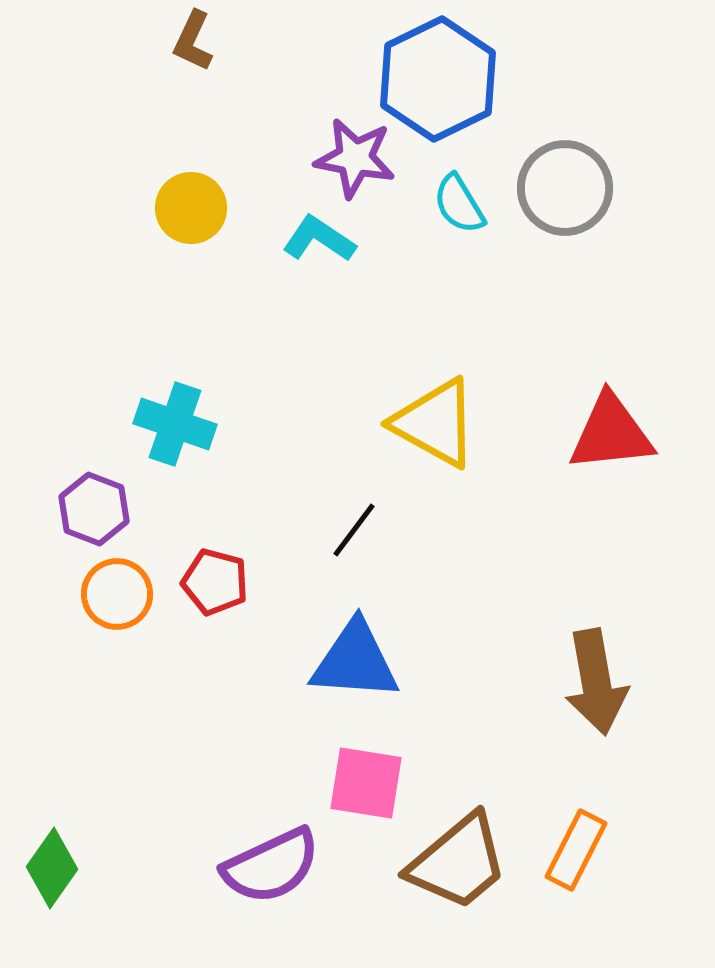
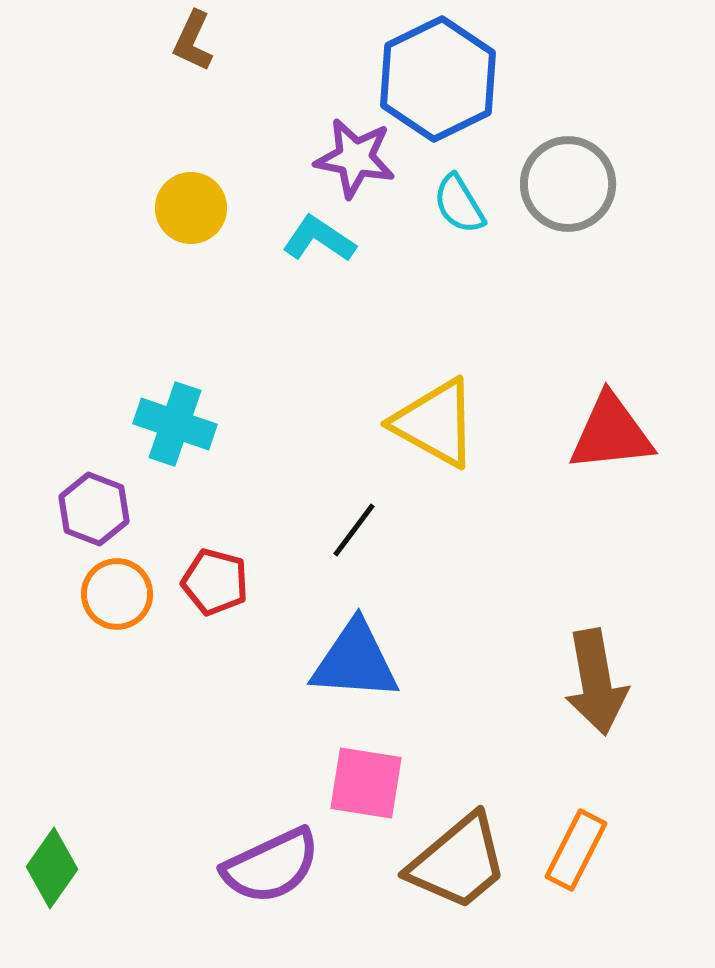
gray circle: moved 3 px right, 4 px up
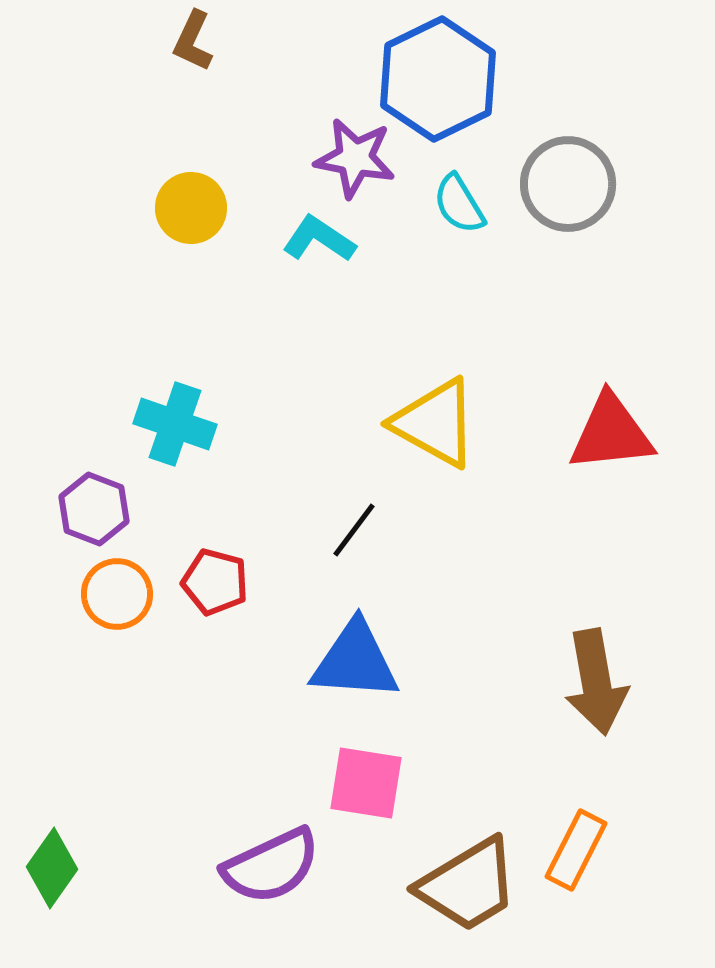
brown trapezoid: moved 10 px right, 23 px down; rotated 9 degrees clockwise
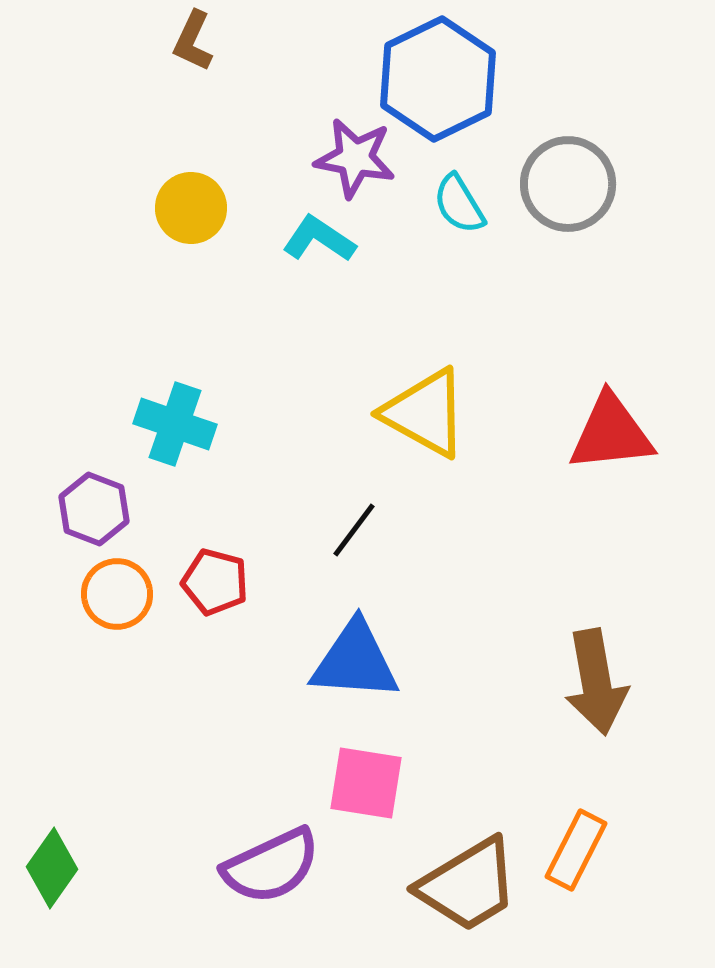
yellow triangle: moved 10 px left, 10 px up
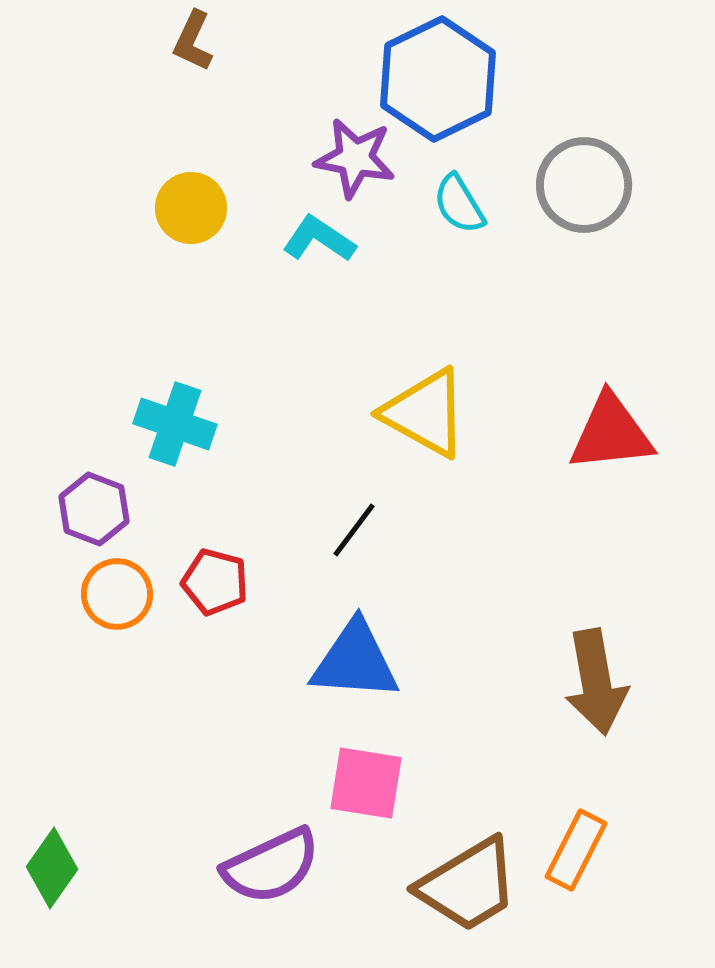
gray circle: moved 16 px right, 1 px down
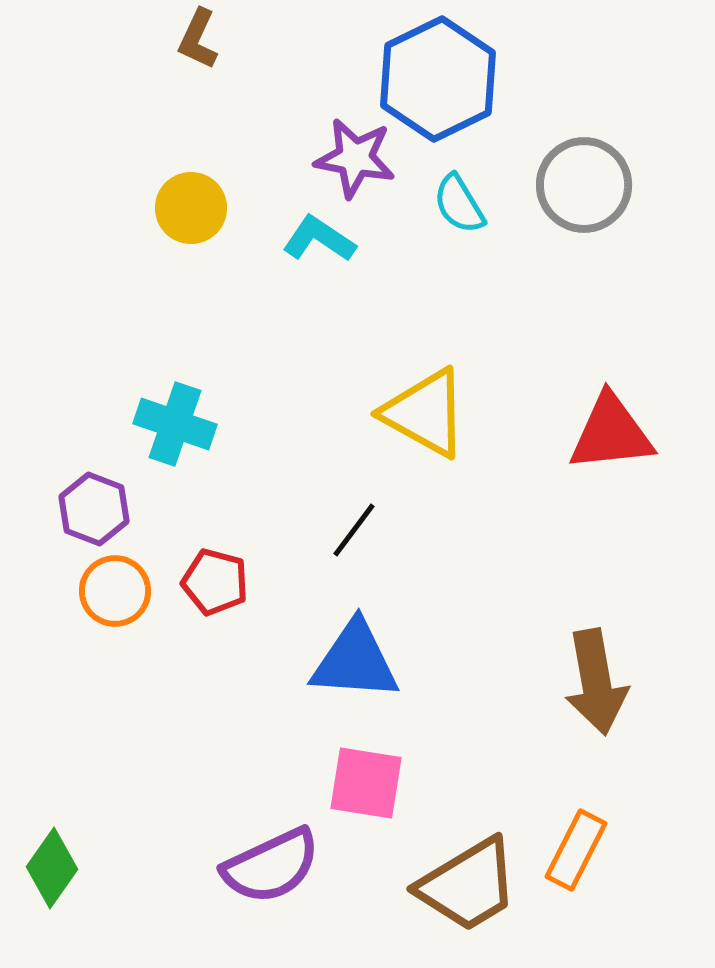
brown L-shape: moved 5 px right, 2 px up
orange circle: moved 2 px left, 3 px up
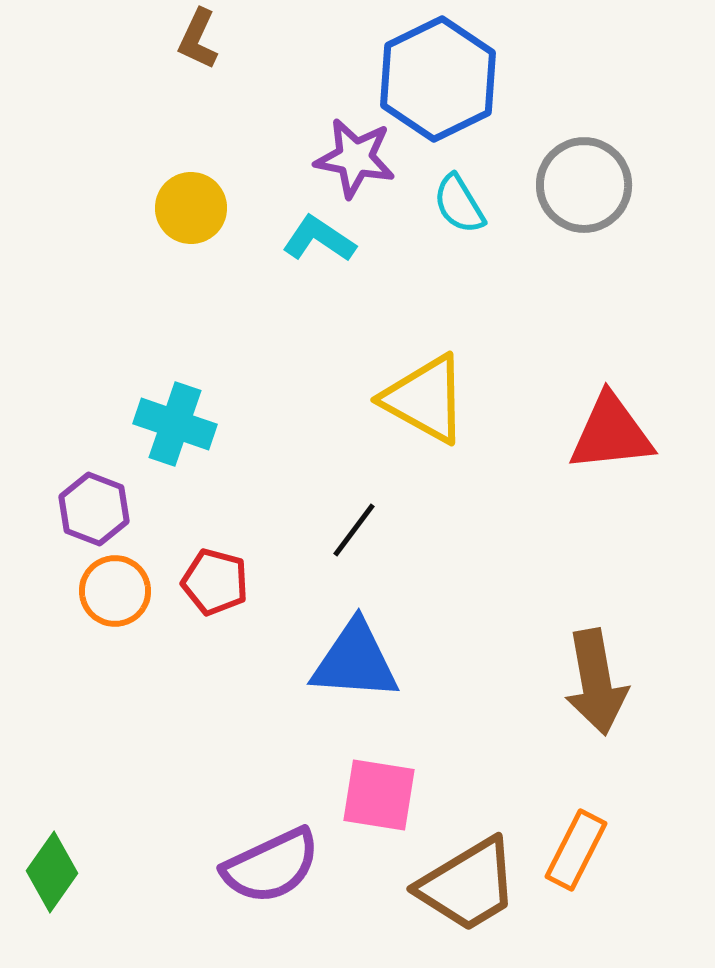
yellow triangle: moved 14 px up
pink square: moved 13 px right, 12 px down
green diamond: moved 4 px down
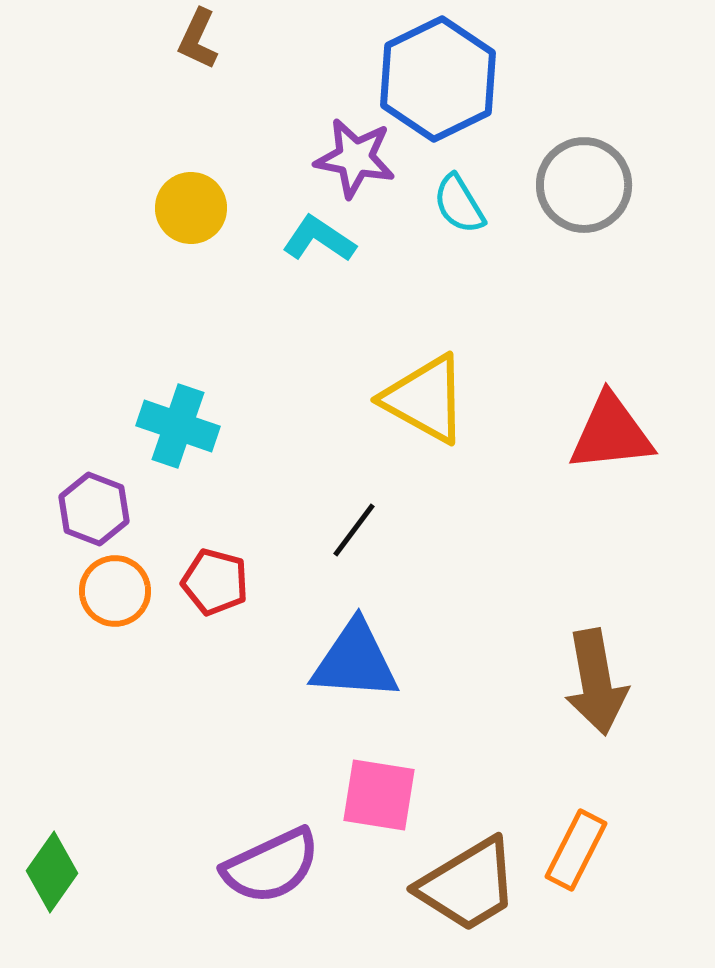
cyan cross: moved 3 px right, 2 px down
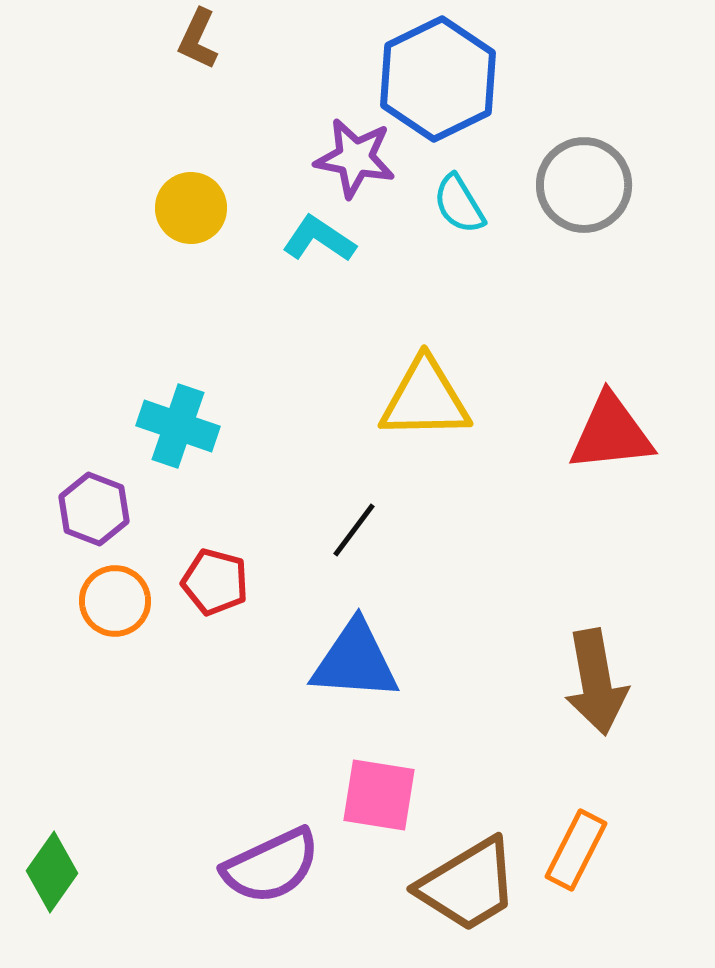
yellow triangle: rotated 30 degrees counterclockwise
orange circle: moved 10 px down
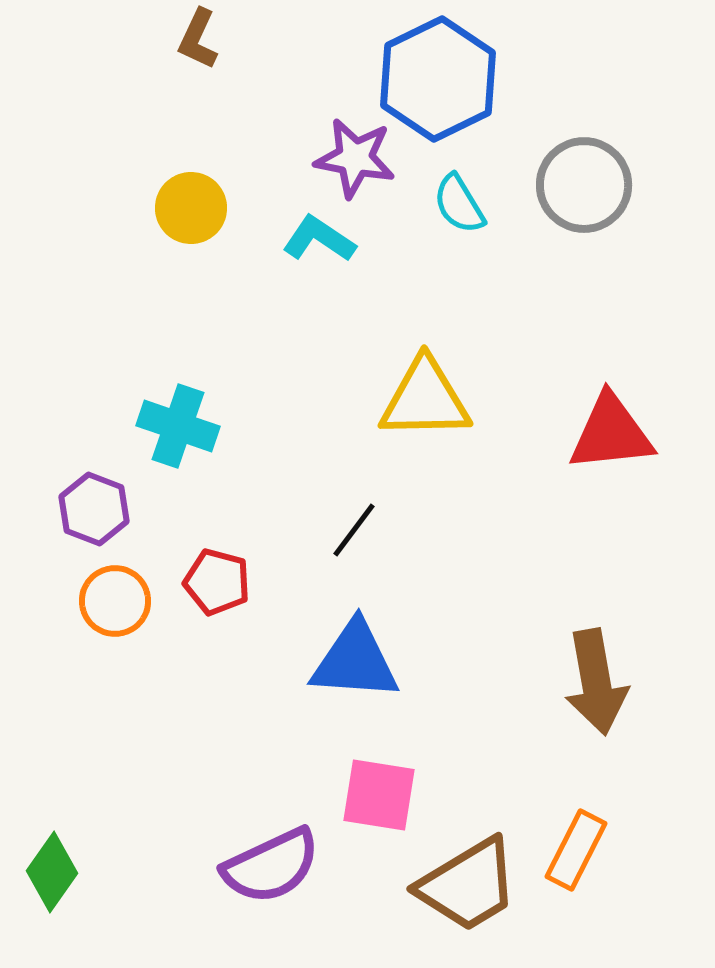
red pentagon: moved 2 px right
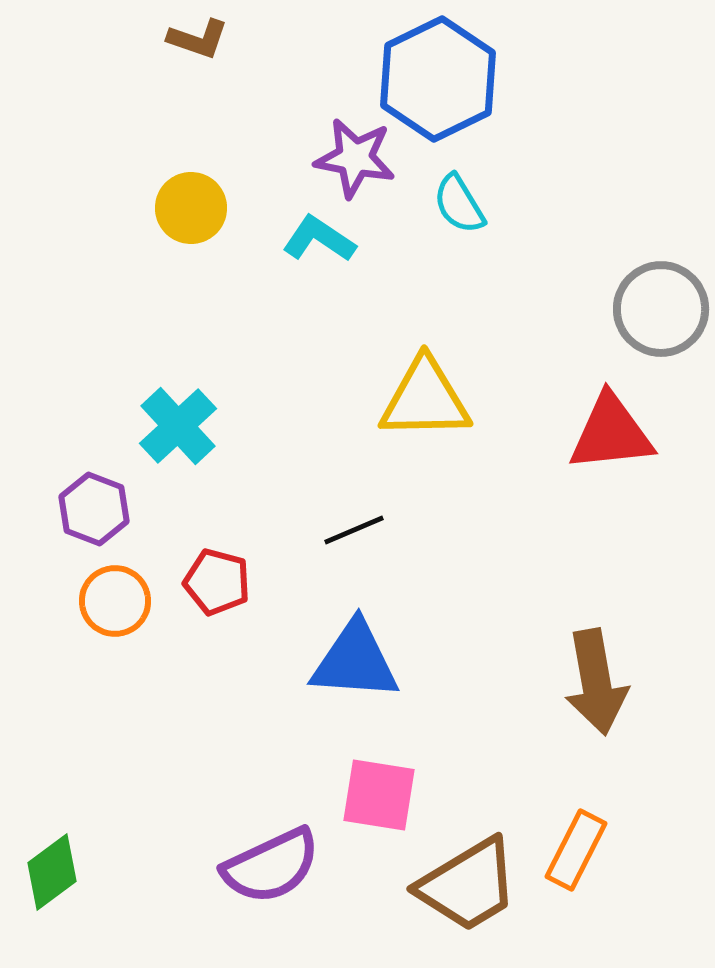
brown L-shape: rotated 96 degrees counterclockwise
gray circle: moved 77 px right, 124 px down
cyan cross: rotated 28 degrees clockwise
black line: rotated 30 degrees clockwise
green diamond: rotated 18 degrees clockwise
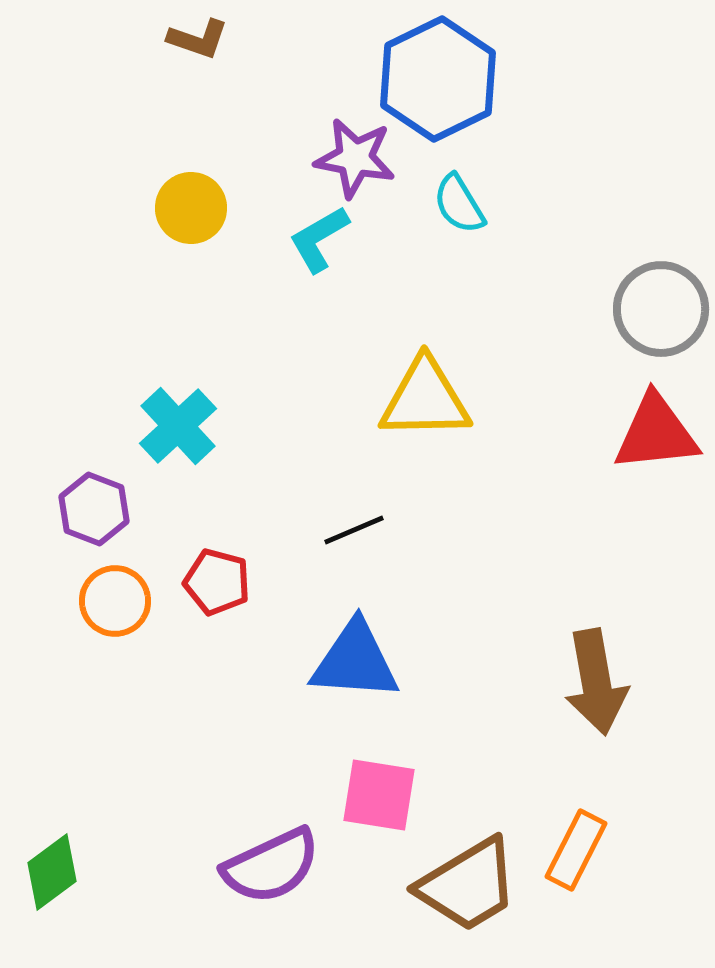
cyan L-shape: rotated 64 degrees counterclockwise
red triangle: moved 45 px right
